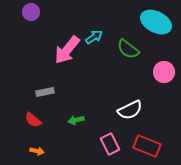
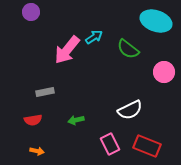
cyan ellipse: moved 1 px up; rotated 8 degrees counterclockwise
red semicircle: rotated 48 degrees counterclockwise
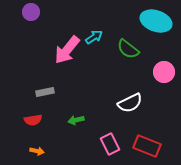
white semicircle: moved 7 px up
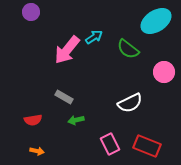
cyan ellipse: rotated 52 degrees counterclockwise
gray rectangle: moved 19 px right, 5 px down; rotated 42 degrees clockwise
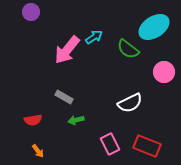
cyan ellipse: moved 2 px left, 6 px down
orange arrow: moved 1 px right; rotated 40 degrees clockwise
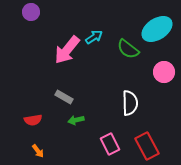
cyan ellipse: moved 3 px right, 2 px down
white semicircle: rotated 65 degrees counterclockwise
red rectangle: rotated 40 degrees clockwise
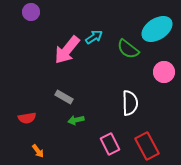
red semicircle: moved 6 px left, 2 px up
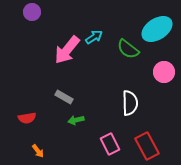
purple circle: moved 1 px right
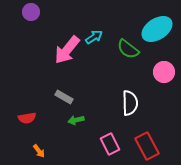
purple circle: moved 1 px left
orange arrow: moved 1 px right
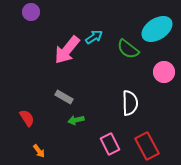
red semicircle: rotated 114 degrees counterclockwise
